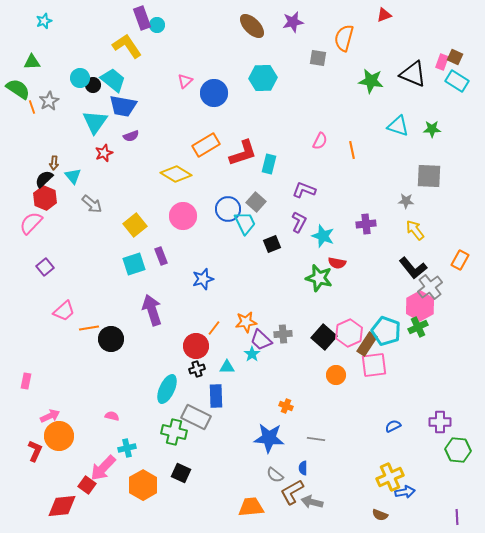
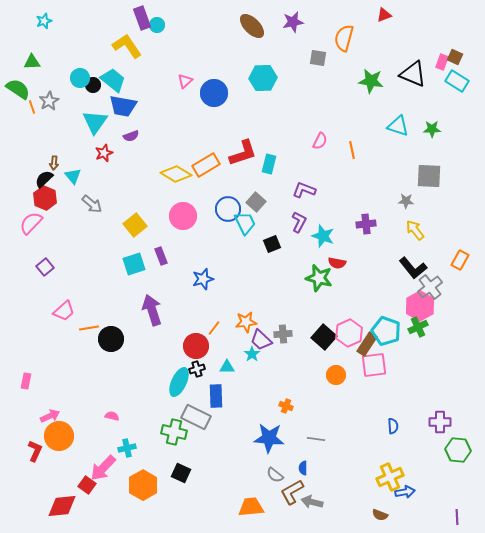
orange rectangle at (206, 145): moved 20 px down
cyan ellipse at (167, 389): moved 12 px right, 7 px up
blue semicircle at (393, 426): rotated 112 degrees clockwise
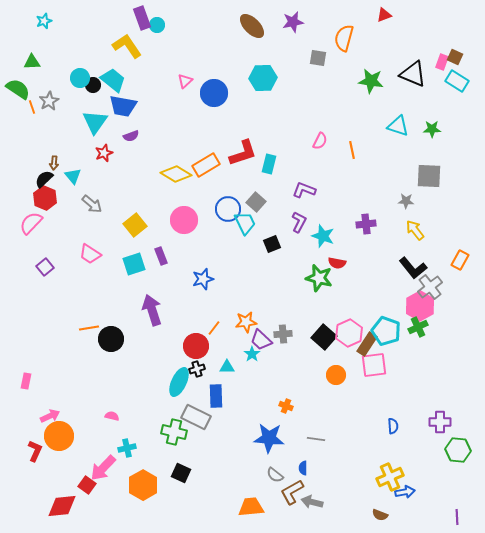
pink circle at (183, 216): moved 1 px right, 4 px down
pink trapezoid at (64, 311): moved 26 px right, 57 px up; rotated 75 degrees clockwise
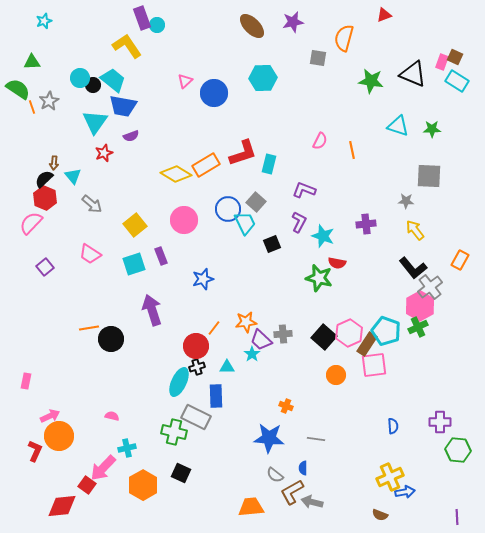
black cross at (197, 369): moved 2 px up
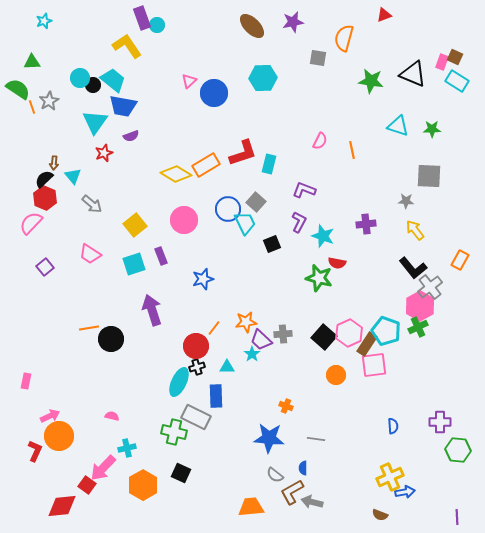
pink triangle at (185, 81): moved 4 px right
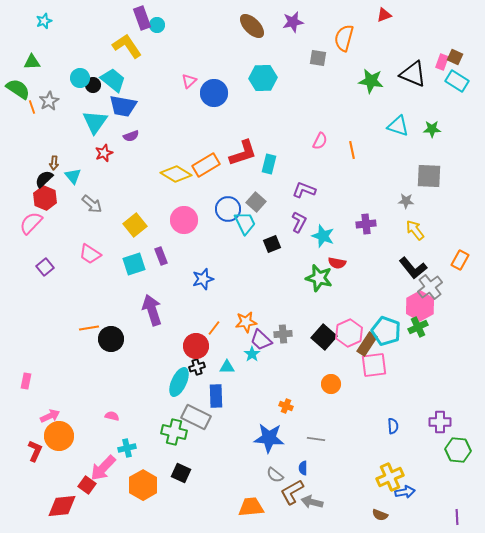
orange circle at (336, 375): moved 5 px left, 9 px down
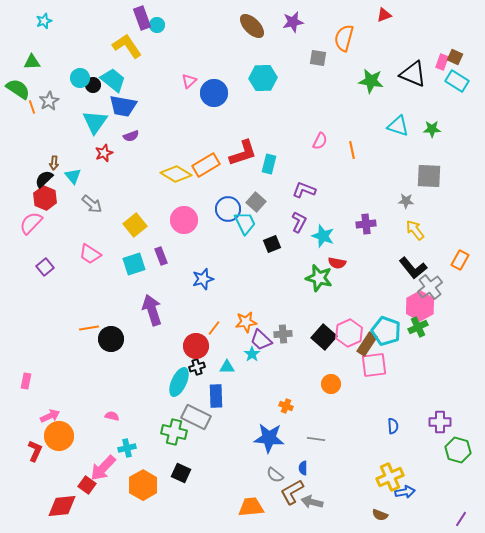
green hexagon at (458, 450): rotated 10 degrees clockwise
purple line at (457, 517): moved 4 px right, 2 px down; rotated 35 degrees clockwise
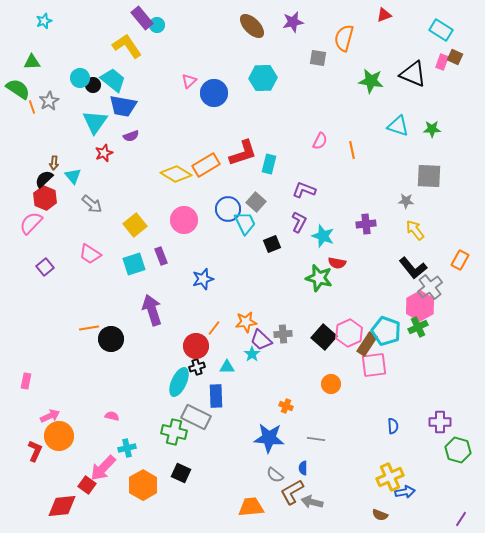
purple rectangle at (142, 18): rotated 20 degrees counterclockwise
cyan rectangle at (457, 81): moved 16 px left, 51 px up
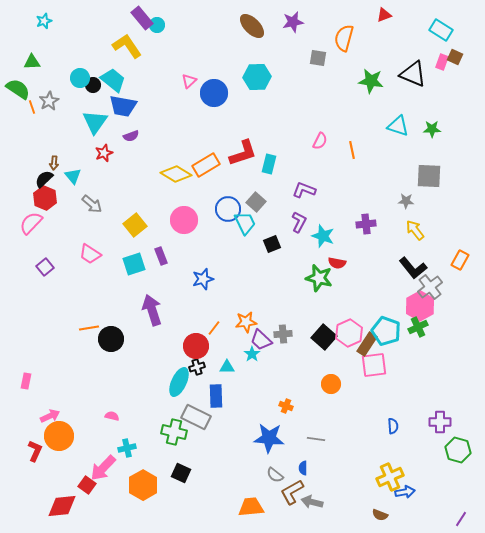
cyan hexagon at (263, 78): moved 6 px left, 1 px up
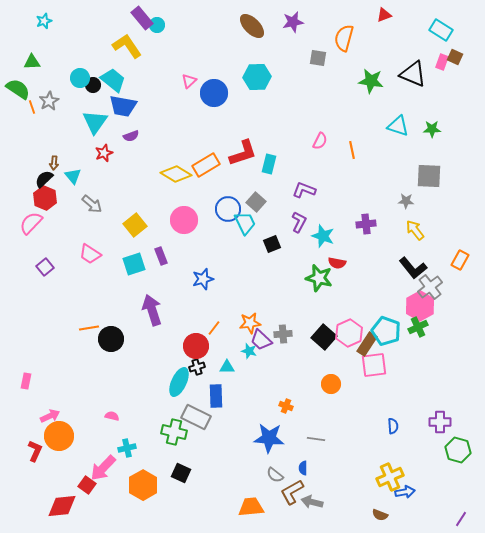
orange star at (246, 322): moved 4 px right, 1 px down
cyan star at (252, 354): moved 3 px left, 3 px up; rotated 21 degrees counterclockwise
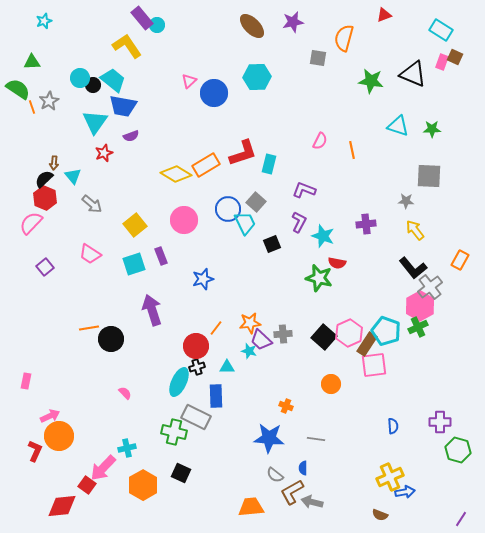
orange line at (214, 328): moved 2 px right
pink semicircle at (112, 416): moved 13 px right, 23 px up; rotated 32 degrees clockwise
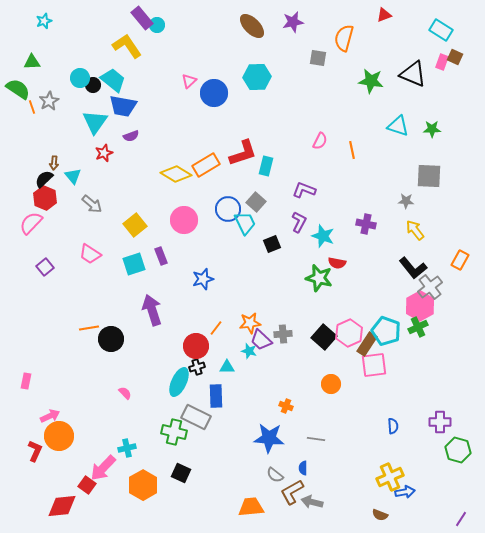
cyan rectangle at (269, 164): moved 3 px left, 2 px down
purple cross at (366, 224): rotated 18 degrees clockwise
